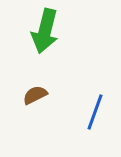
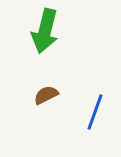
brown semicircle: moved 11 px right
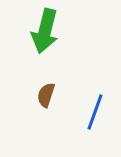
brown semicircle: rotated 45 degrees counterclockwise
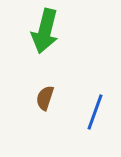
brown semicircle: moved 1 px left, 3 px down
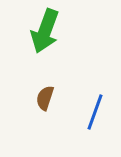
green arrow: rotated 6 degrees clockwise
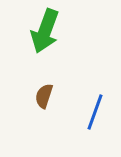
brown semicircle: moved 1 px left, 2 px up
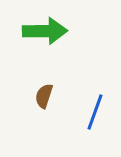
green arrow: rotated 111 degrees counterclockwise
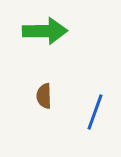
brown semicircle: rotated 20 degrees counterclockwise
